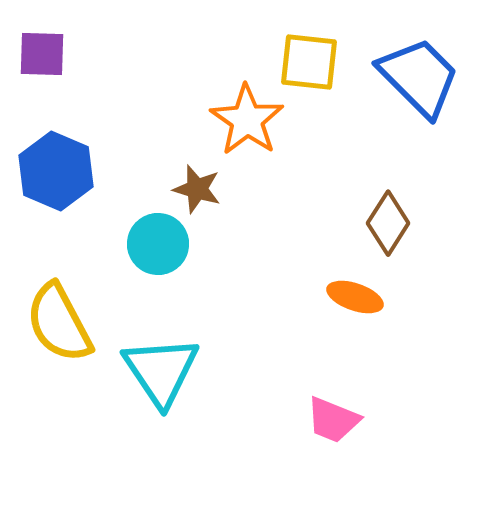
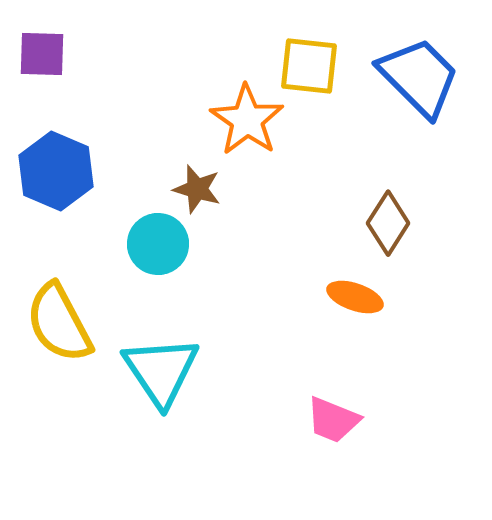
yellow square: moved 4 px down
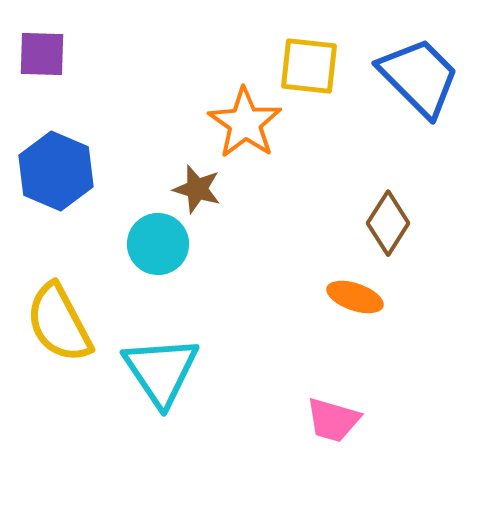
orange star: moved 2 px left, 3 px down
pink trapezoid: rotated 6 degrees counterclockwise
